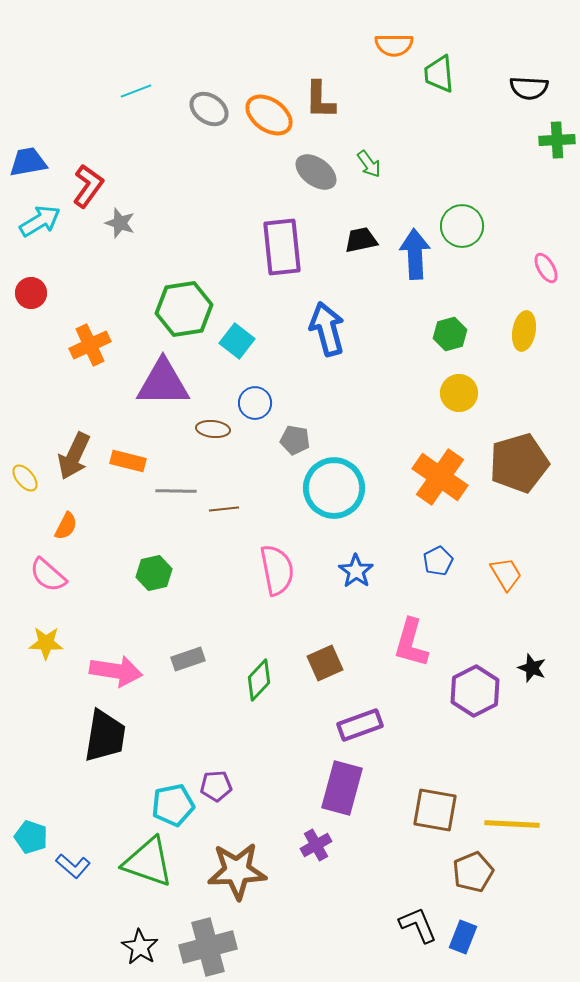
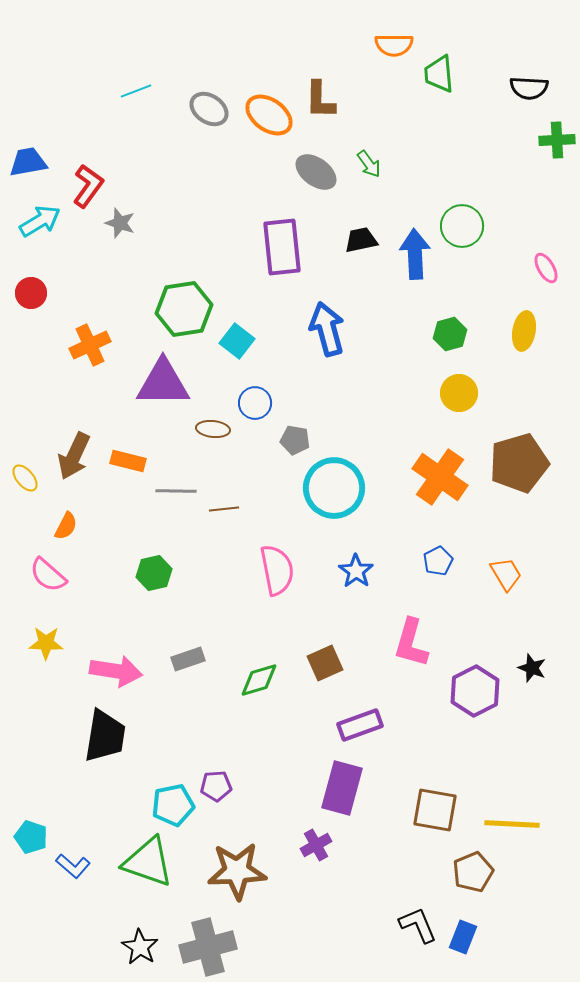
green diamond at (259, 680): rotated 30 degrees clockwise
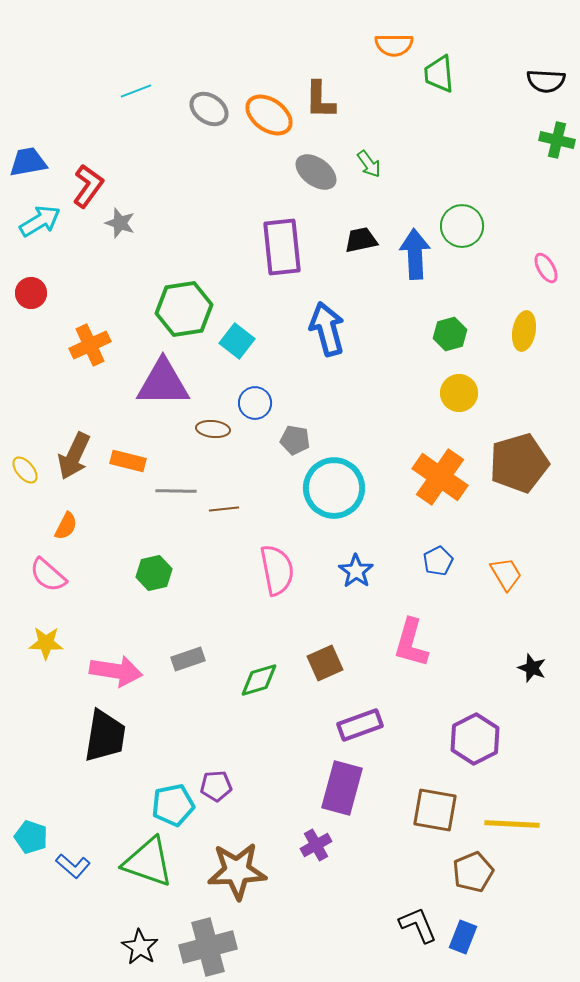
black semicircle at (529, 88): moved 17 px right, 7 px up
green cross at (557, 140): rotated 16 degrees clockwise
yellow ellipse at (25, 478): moved 8 px up
purple hexagon at (475, 691): moved 48 px down
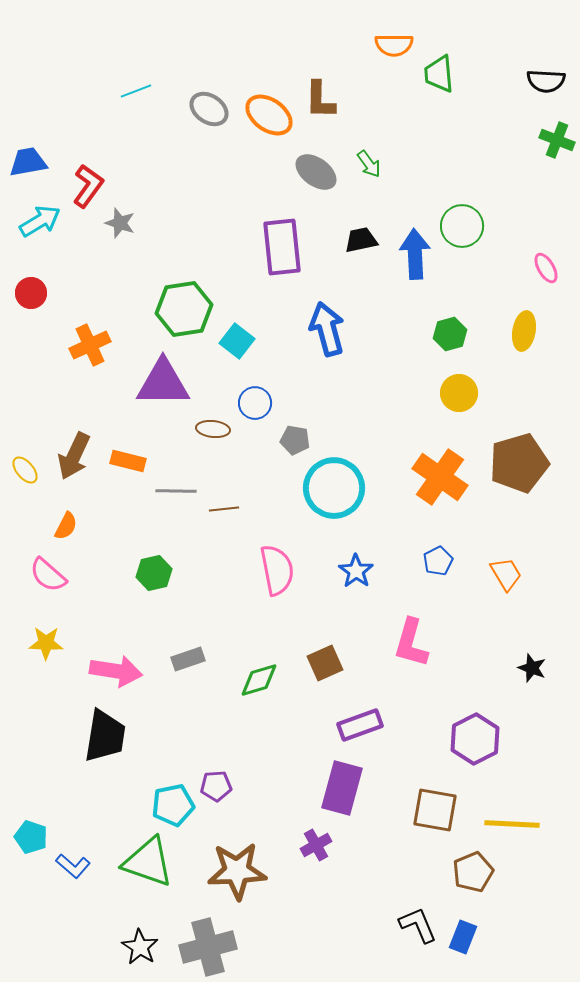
green cross at (557, 140): rotated 8 degrees clockwise
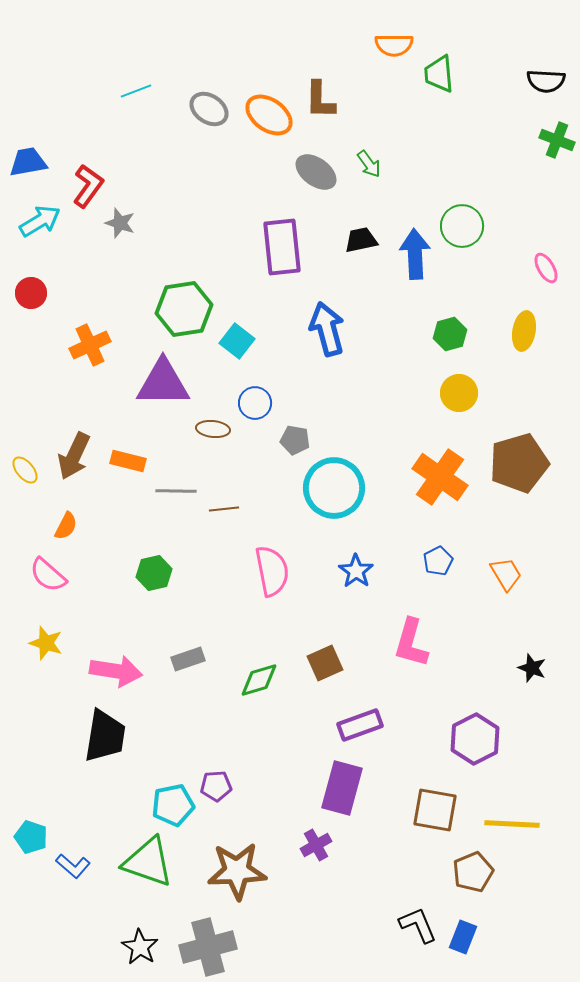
pink semicircle at (277, 570): moved 5 px left, 1 px down
yellow star at (46, 643): rotated 16 degrees clockwise
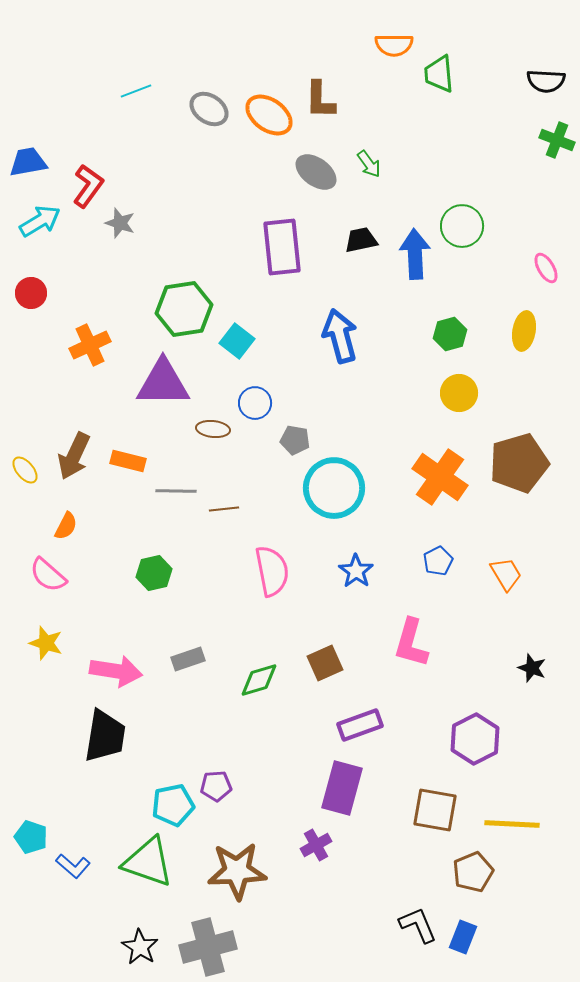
blue arrow at (327, 329): moved 13 px right, 7 px down
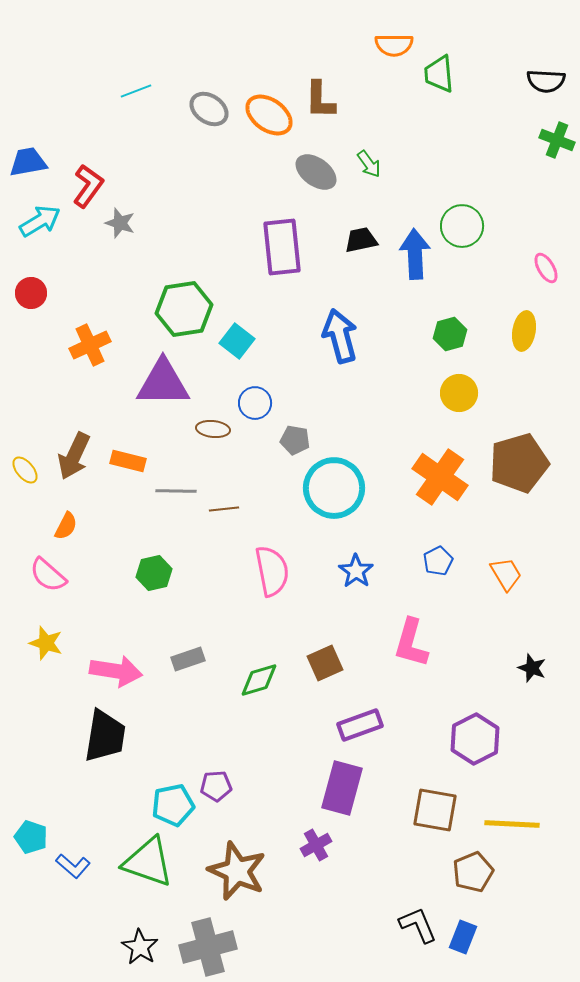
brown star at (237, 871): rotated 26 degrees clockwise
